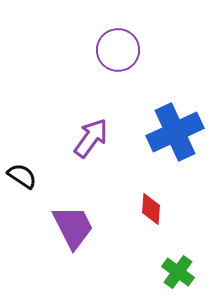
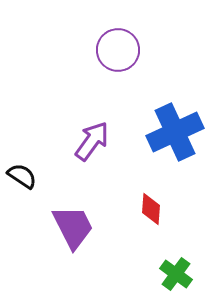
purple arrow: moved 1 px right, 3 px down
green cross: moved 2 px left, 2 px down
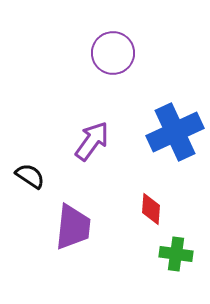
purple circle: moved 5 px left, 3 px down
black semicircle: moved 8 px right
purple trapezoid: rotated 33 degrees clockwise
green cross: moved 20 px up; rotated 28 degrees counterclockwise
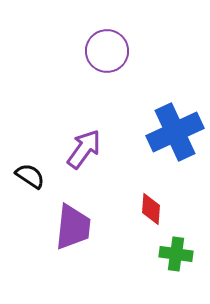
purple circle: moved 6 px left, 2 px up
purple arrow: moved 8 px left, 8 px down
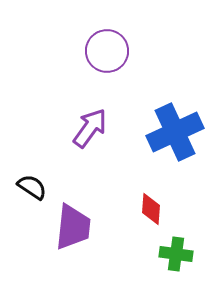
purple arrow: moved 6 px right, 21 px up
black semicircle: moved 2 px right, 11 px down
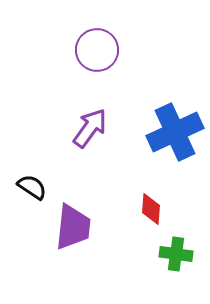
purple circle: moved 10 px left, 1 px up
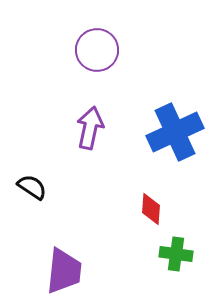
purple arrow: rotated 24 degrees counterclockwise
purple trapezoid: moved 9 px left, 44 px down
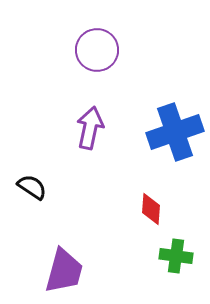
blue cross: rotated 6 degrees clockwise
green cross: moved 2 px down
purple trapezoid: rotated 9 degrees clockwise
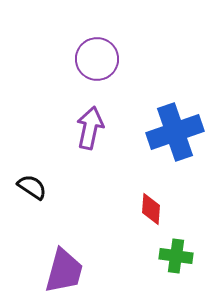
purple circle: moved 9 px down
